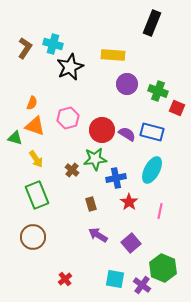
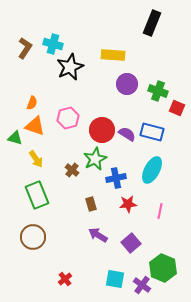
green star: rotated 20 degrees counterclockwise
red star: moved 1 px left, 2 px down; rotated 30 degrees clockwise
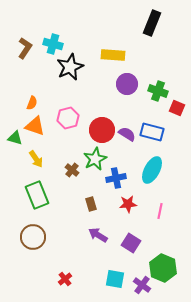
purple square: rotated 18 degrees counterclockwise
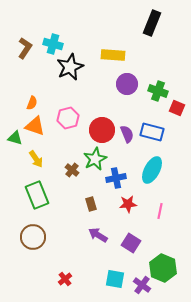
purple semicircle: rotated 36 degrees clockwise
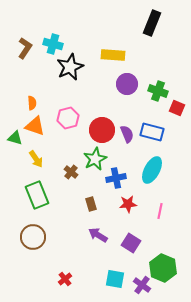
orange semicircle: rotated 24 degrees counterclockwise
brown cross: moved 1 px left, 2 px down
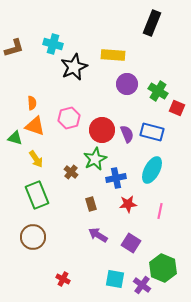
brown L-shape: moved 11 px left; rotated 40 degrees clockwise
black star: moved 4 px right
green cross: rotated 12 degrees clockwise
pink hexagon: moved 1 px right
red cross: moved 2 px left; rotated 24 degrees counterclockwise
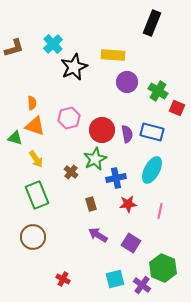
cyan cross: rotated 30 degrees clockwise
purple circle: moved 2 px up
purple semicircle: rotated 12 degrees clockwise
cyan square: rotated 24 degrees counterclockwise
